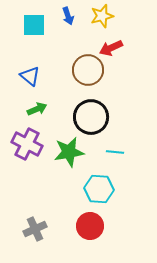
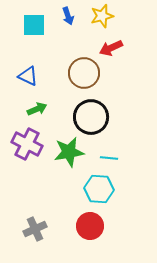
brown circle: moved 4 px left, 3 px down
blue triangle: moved 2 px left; rotated 15 degrees counterclockwise
cyan line: moved 6 px left, 6 px down
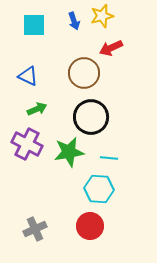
blue arrow: moved 6 px right, 5 px down
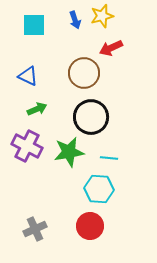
blue arrow: moved 1 px right, 1 px up
purple cross: moved 2 px down
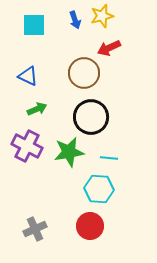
red arrow: moved 2 px left
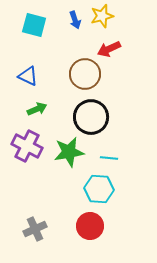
cyan square: rotated 15 degrees clockwise
red arrow: moved 1 px down
brown circle: moved 1 px right, 1 px down
